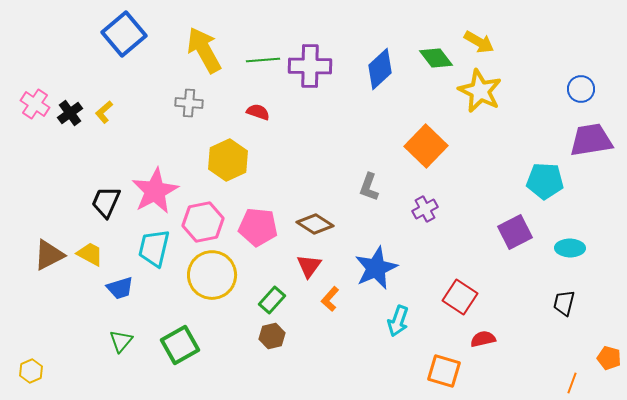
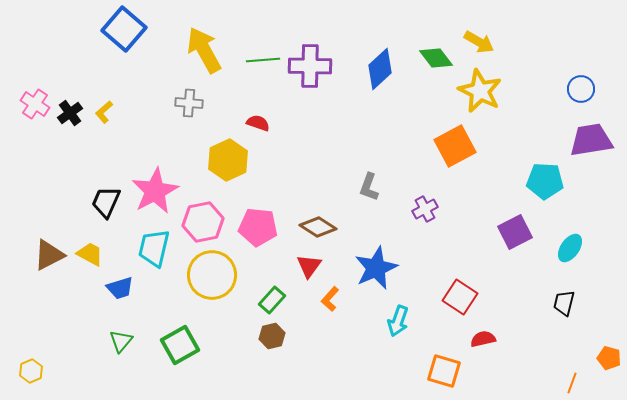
blue square at (124, 34): moved 5 px up; rotated 9 degrees counterclockwise
red semicircle at (258, 112): moved 11 px down
orange square at (426, 146): moved 29 px right; rotated 18 degrees clockwise
brown diamond at (315, 224): moved 3 px right, 3 px down
cyan ellipse at (570, 248): rotated 56 degrees counterclockwise
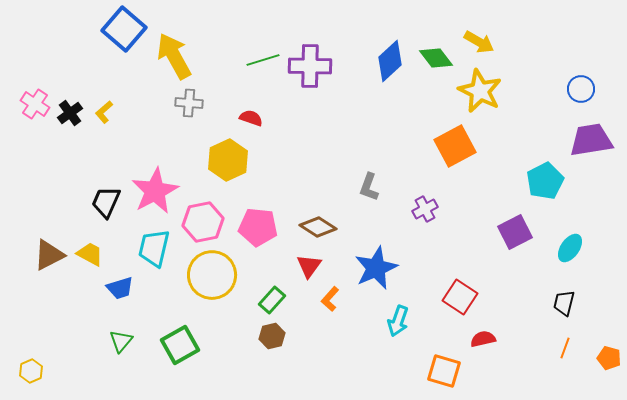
yellow arrow at (204, 50): moved 30 px left, 6 px down
green line at (263, 60): rotated 12 degrees counterclockwise
blue diamond at (380, 69): moved 10 px right, 8 px up
red semicircle at (258, 123): moved 7 px left, 5 px up
cyan pentagon at (545, 181): rotated 30 degrees counterclockwise
orange line at (572, 383): moved 7 px left, 35 px up
